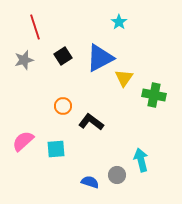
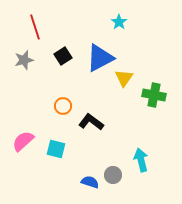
cyan square: rotated 18 degrees clockwise
gray circle: moved 4 px left
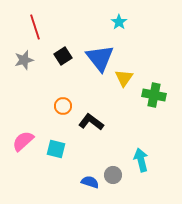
blue triangle: rotated 40 degrees counterclockwise
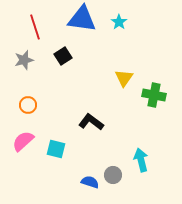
blue triangle: moved 18 px left, 39 px up; rotated 44 degrees counterclockwise
orange circle: moved 35 px left, 1 px up
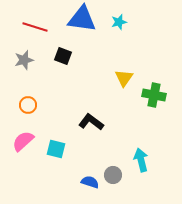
cyan star: rotated 21 degrees clockwise
red line: rotated 55 degrees counterclockwise
black square: rotated 36 degrees counterclockwise
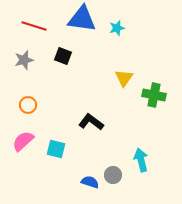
cyan star: moved 2 px left, 6 px down
red line: moved 1 px left, 1 px up
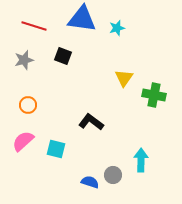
cyan arrow: rotated 15 degrees clockwise
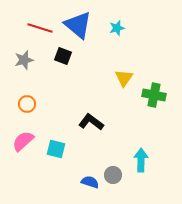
blue triangle: moved 4 px left, 6 px down; rotated 32 degrees clockwise
red line: moved 6 px right, 2 px down
orange circle: moved 1 px left, 1 px up
